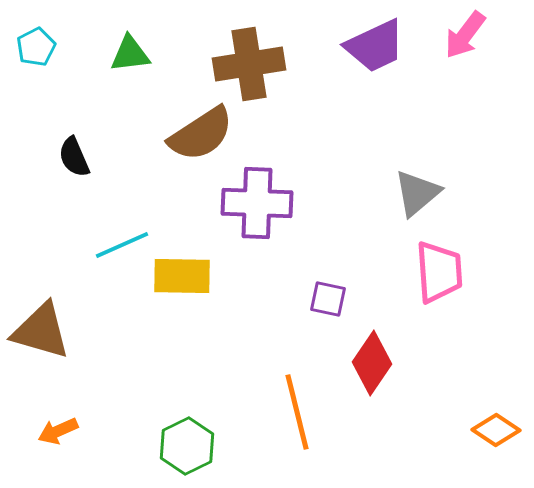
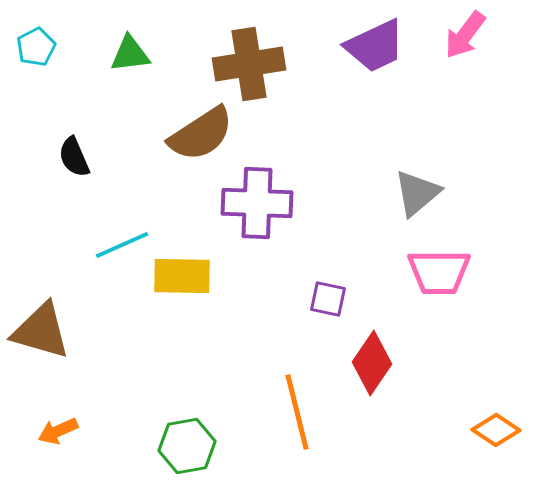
pink trapezoid: rotated 94 degrees clockwise
green hexagon: rotated 16 degrees clockwise
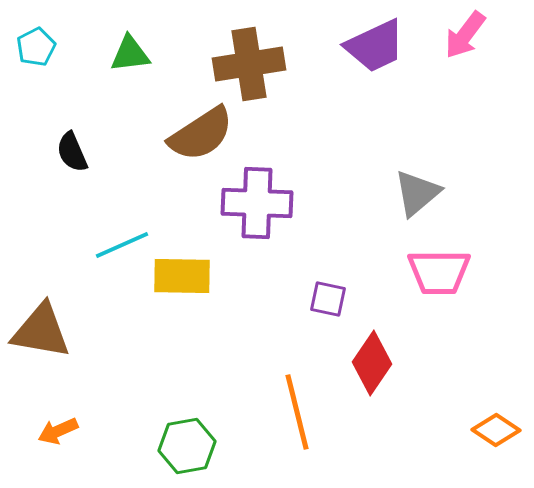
black semicircle: moved 2 px left, 5 px up
brown triangle: rotated 6 degrees counterclockwise
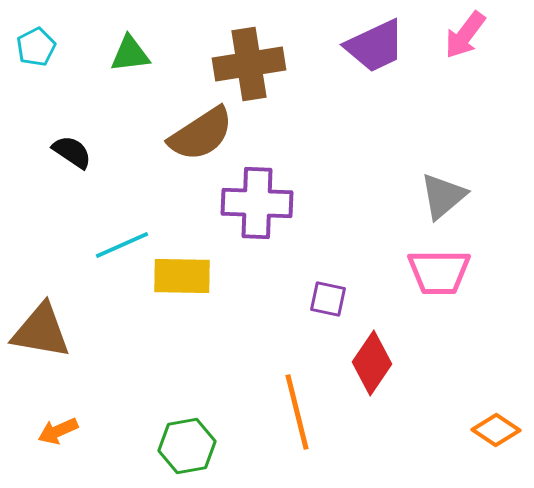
black semicircle: rotated 147 degrees clockwise
gray triangle: moved 26 px right, 3 px down
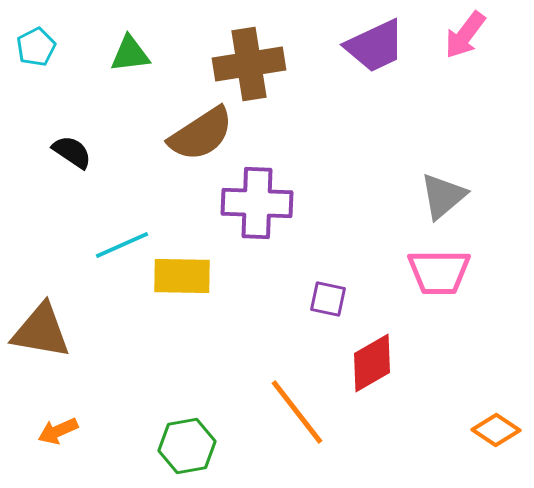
red diamond: rotated 26 degrees clockwise
orange line: rotated 24 degrees counterclockwise
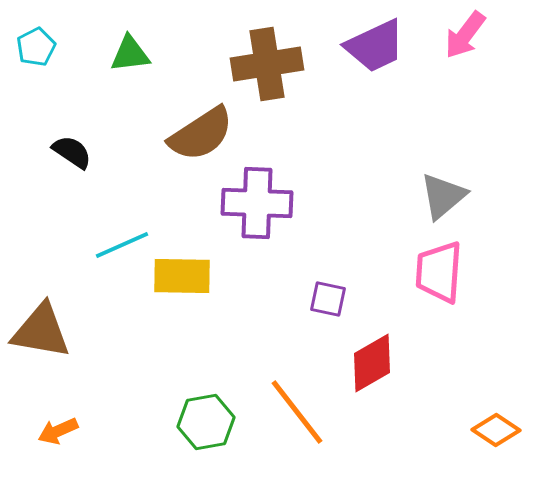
brown cross: moved 18 px right
pink trapezoid: rotated 94 degrees clockwise
green hexagon: moved 19 px right, 24 px up
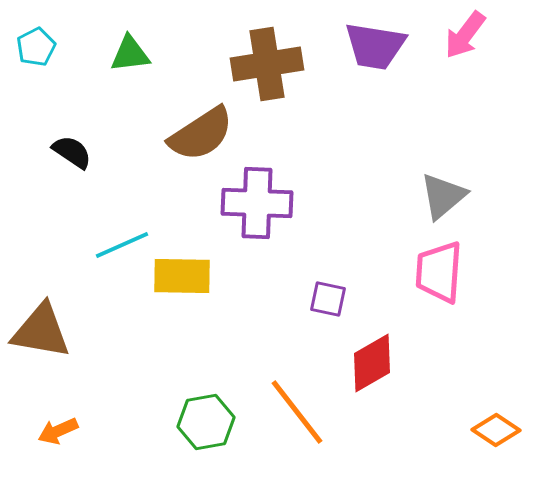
purple trapezoid: rotated 34 degrees clockwise
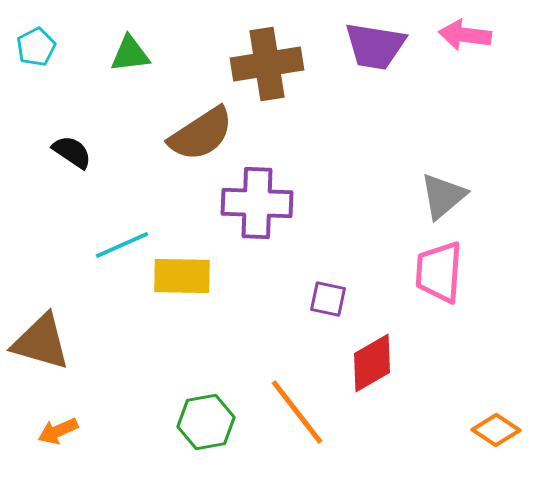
pink arrow: rotated 60 degrees clockwise
brown triangle: moved 11 px down; rotated 6 degrees clockwise
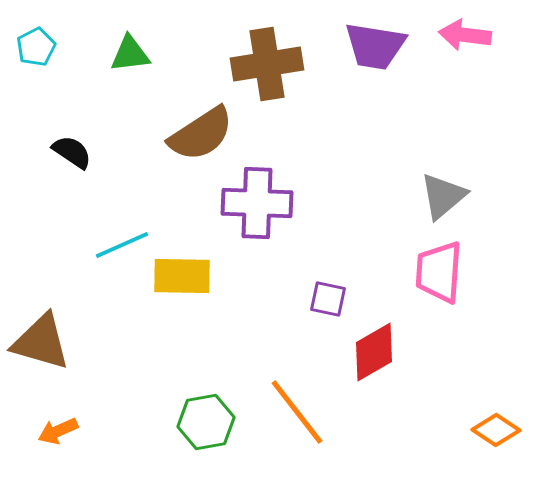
red diamond: moved 2 px right, 11 px up
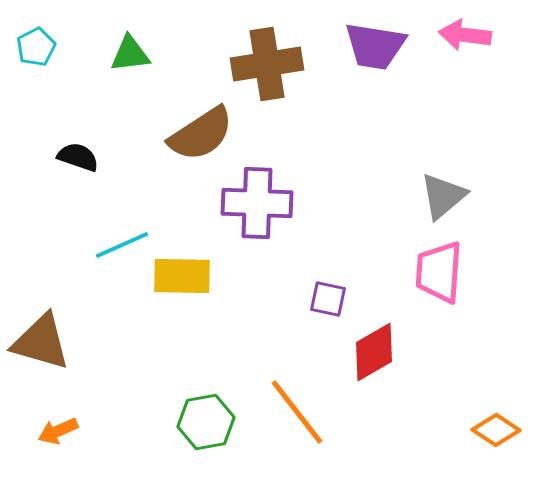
black semicircle: moved 6 px right, 5 px down; rotated 15 degrees counterclockwise
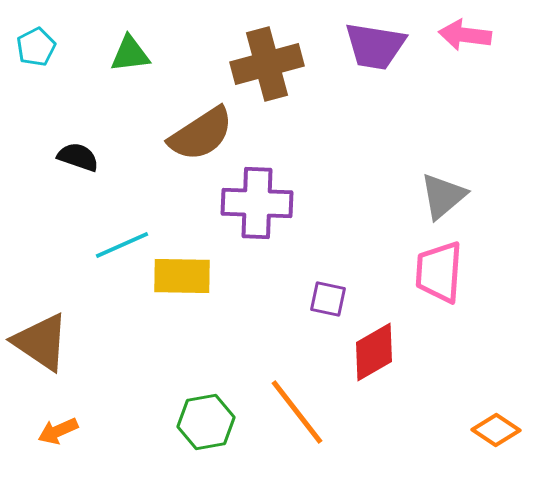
brown cross: rotated 6 degrees counterclockwise
brown triangle: rotated 18 degrees clockwise
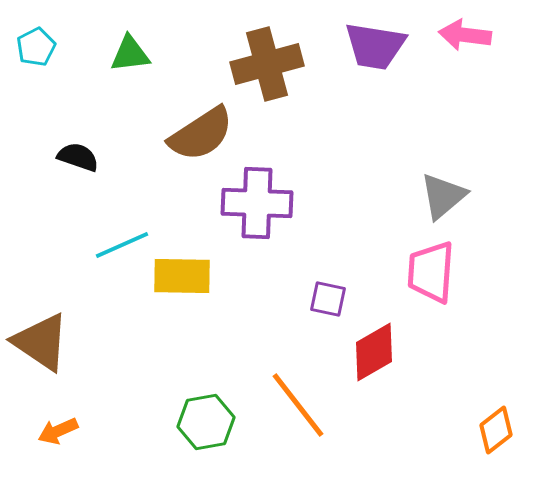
pink trapezoid: moved 8 px left
orange line: moved 1 px right, 7 px up
orange diamond: rotated 72 degrees counterclockwise
